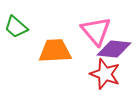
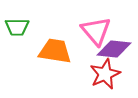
green trapezoid: moved 1 px right; rotated 40 degrees counterclockwise
orange trapezoid: rotated 12 degrees clockwise
red star: rotated 28 degrees clockwise
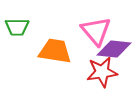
red star: moved 3 px left, 2 px up; rotated 16 degrees clockwise
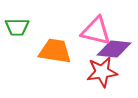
pink triangle: rotated 36 degrees counterclockwise
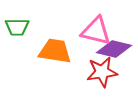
purple diamond: rotated 8 degrees clockwise
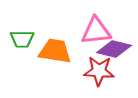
green trapezoid: moved 5 px right, 12 px down
pink triangle: rotated 20 degrees counterclockwise
red star: moved 3 px left, 1 px up; rotated 12 degrees clockwise
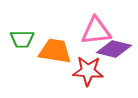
red star: moved 11 px left
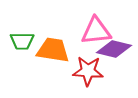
green trapezoid: moved 2 px down
orange trapezoid: moved 2 px left, 1 px up
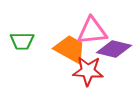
pink triangle: moved 4 px left
orange trapezoid: moved 17 px right, 1 px up; rotated 20 degrees clockwise
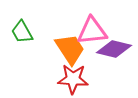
green trapezoid: moved 9 px up; rotated 60 degrees clockwise
orange trapezoid: rotated 28 degrees clockwise
red star: moved 15 px left, 8 px down
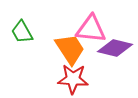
pink triangle: moved 1 px left, 2 px up; rotated 12 degrees clockwise
purple diamond: moved 1 px right, 1 px up
